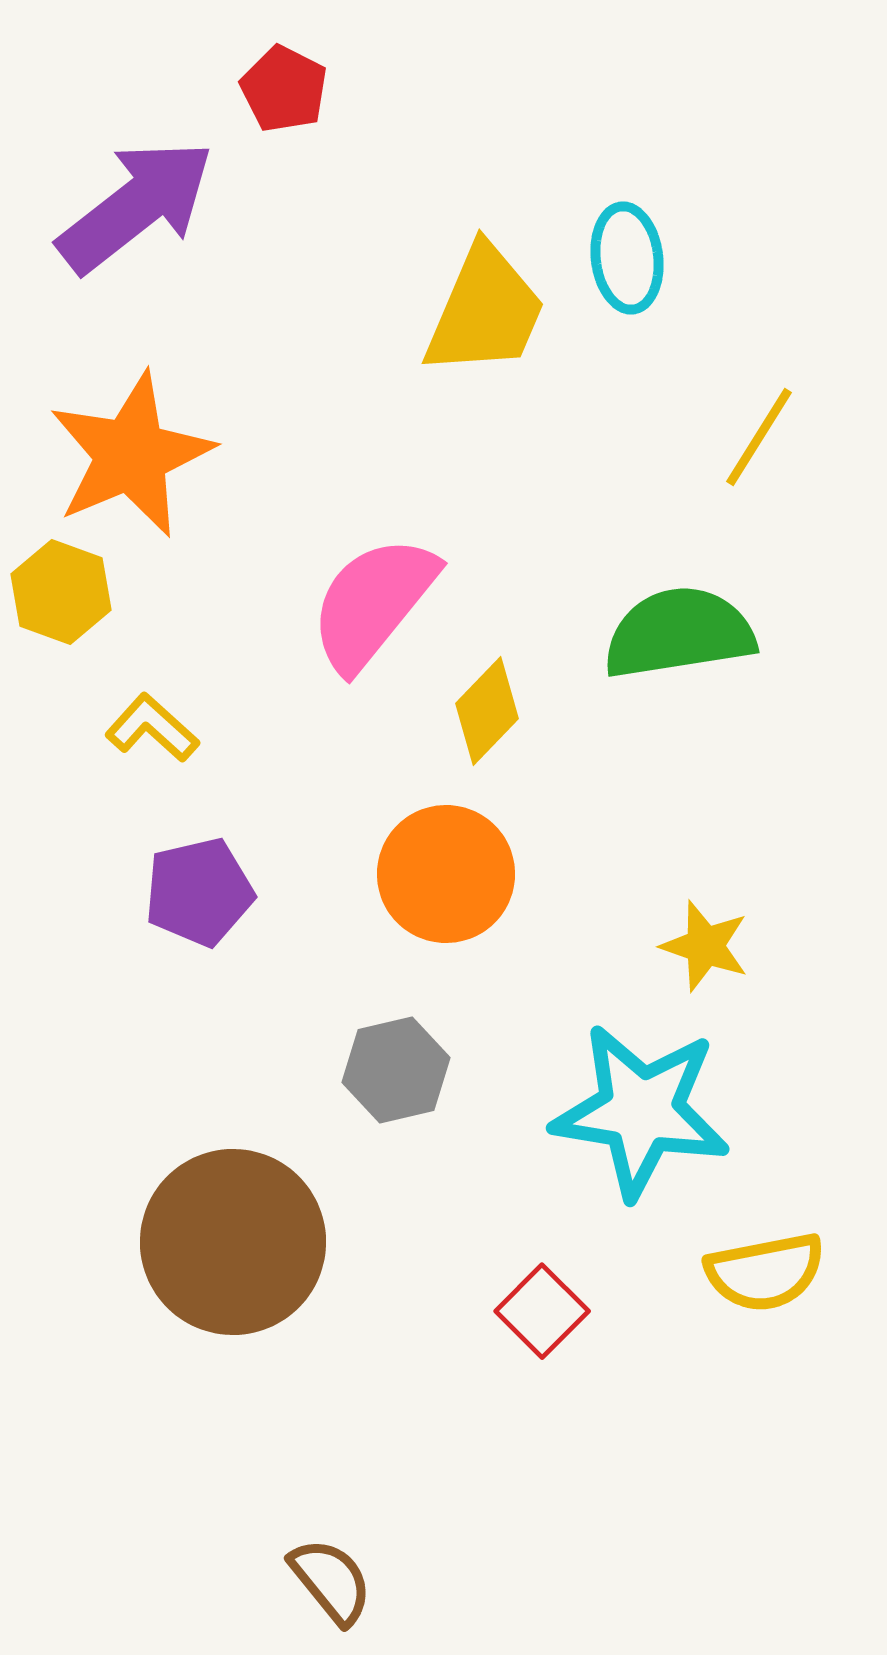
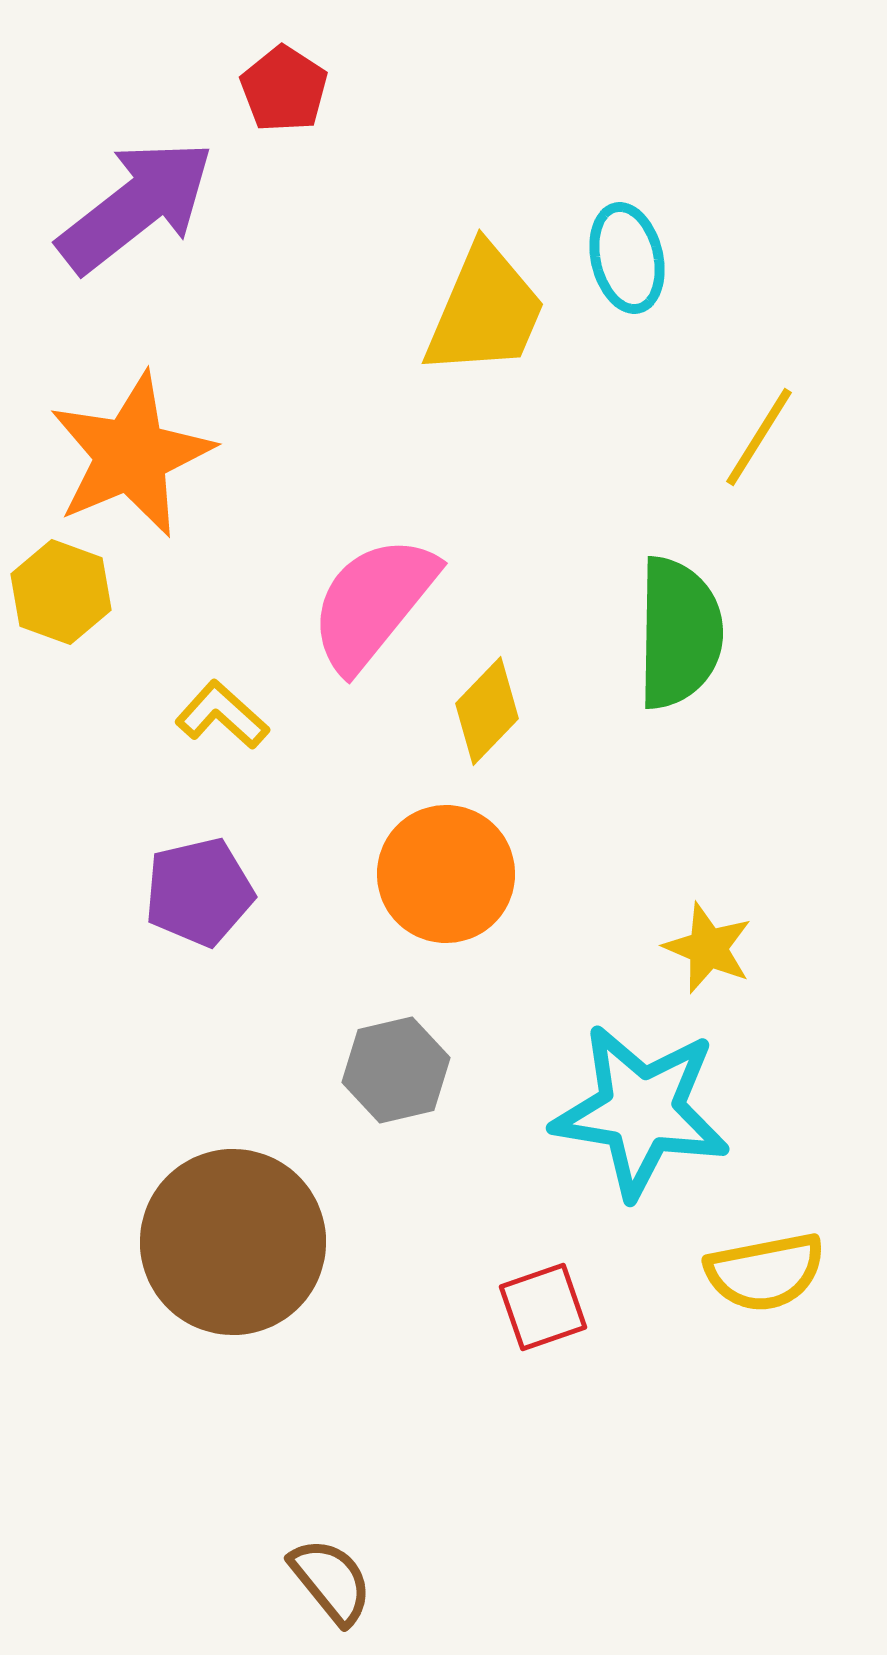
red pentagon: rotated 6 degrees clockwise
cyan ellipse: rotated 6 degrees counterclockwise
green semicircle: rotated 100 degrees clockwise
yellow L-shape: moved 70 px right, 13 px up
yellow star: moved 3 px right, 2 px down; rotated 4 degrees clockwise
red square: moved 1 px right, 4 px up; rotated 26 degrees clockwise
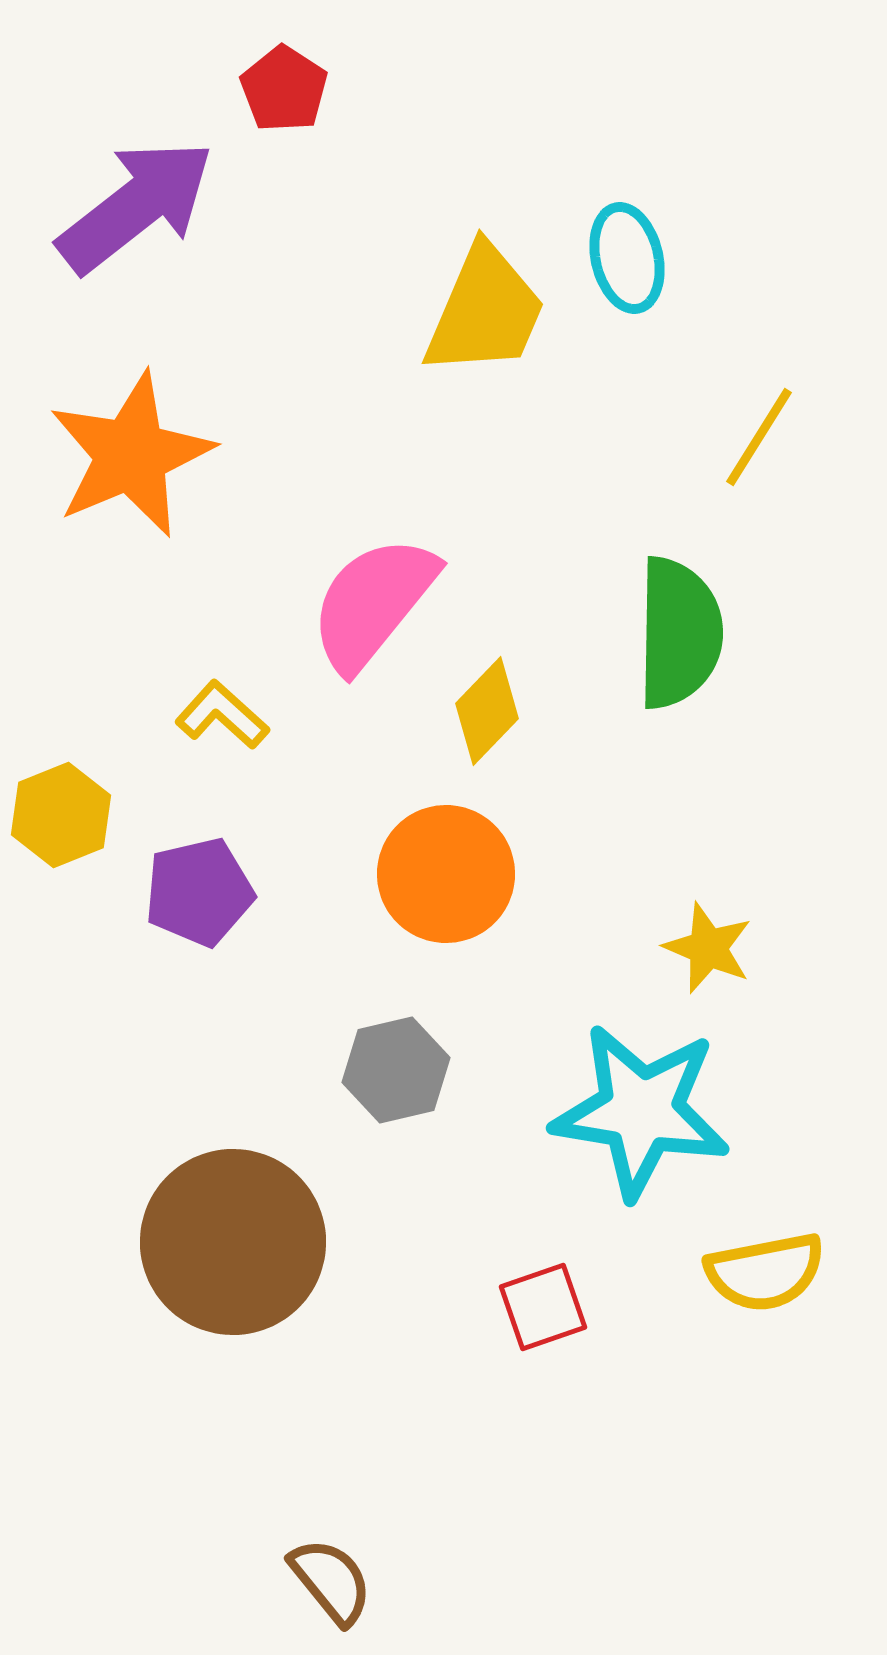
yellow hexagon: moved 223 px down; rotated 18 degrees clockwise
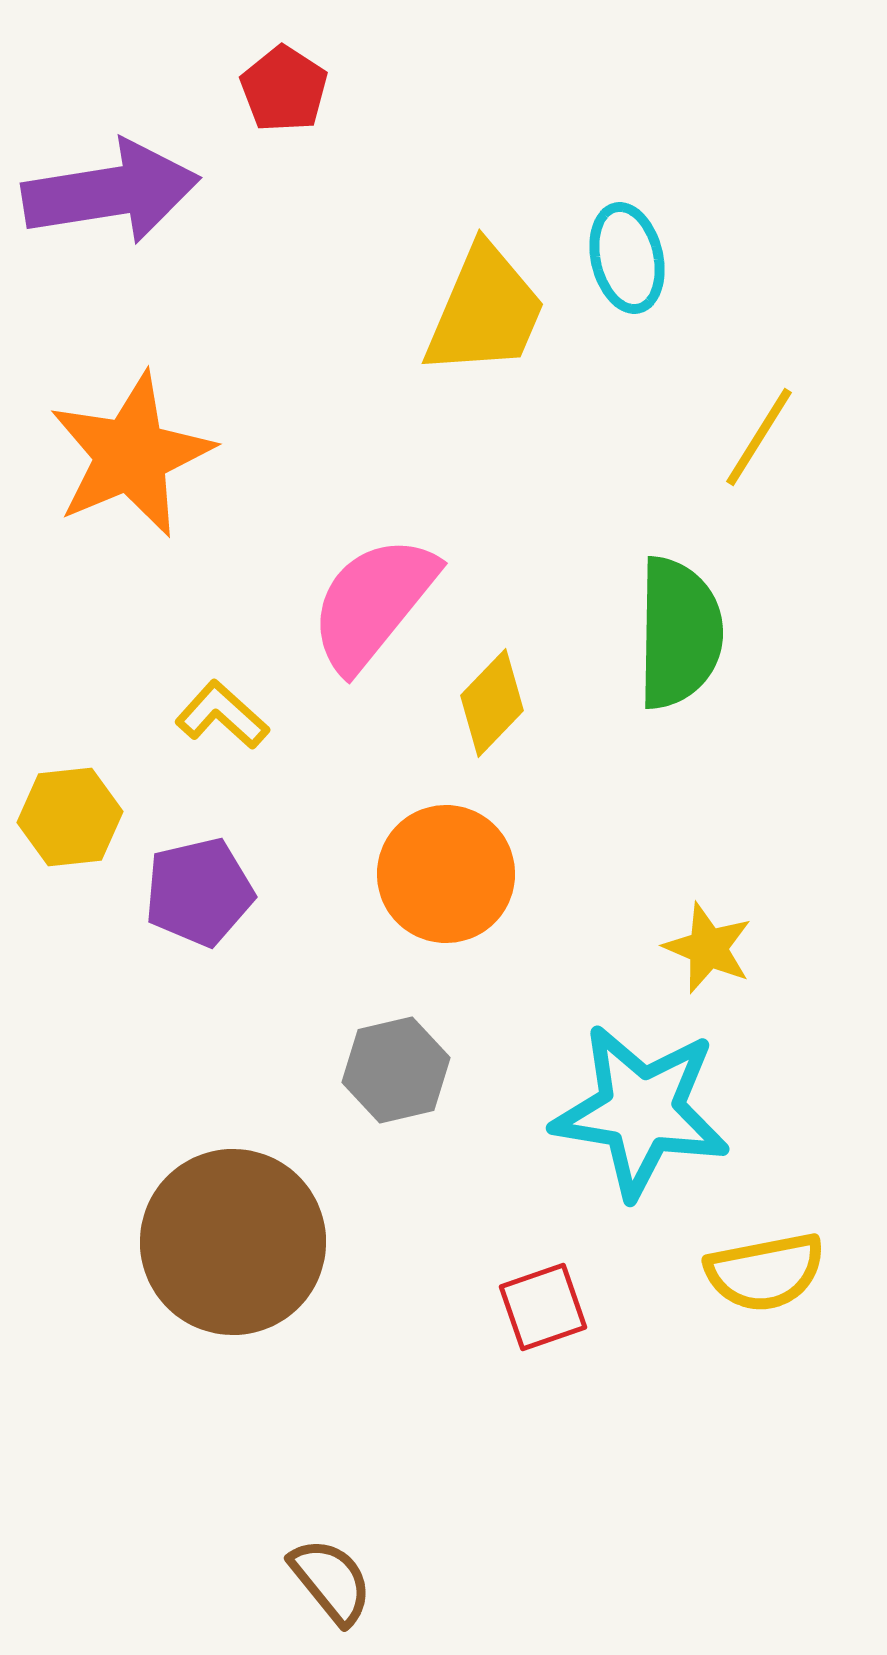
purple arrow: moved 25 px left, 14 px up; rotated 29 degrees clockwise
yellow diamond: moved 5 px right, 8 px up
yellow hexagon: moved 9 px right, 2 px down; rotated 16 degrees clockwise
